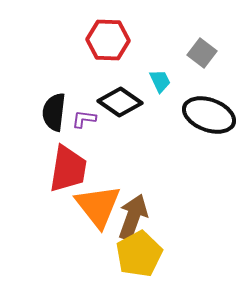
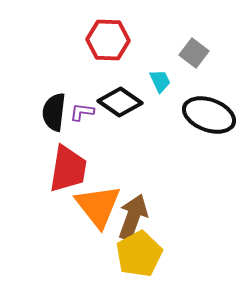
gray square: moved 8 px left
purple L-shape: moved 2 px left, 7 px up
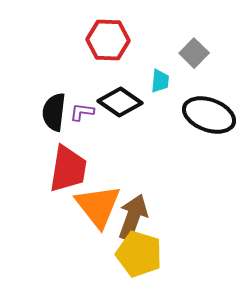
gray square: rotated 8 degrees clockwise
cyan trapezoid: rotated 30 degrees clockwise
yellow pentagon: rotated 27 degrees counterclockwise
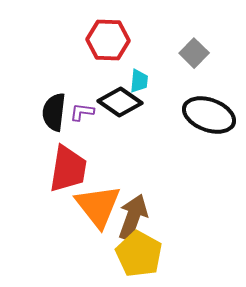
cyan trapezoid: moved 21 px left
yellow pentagon: rotated 12 degrees clockwise
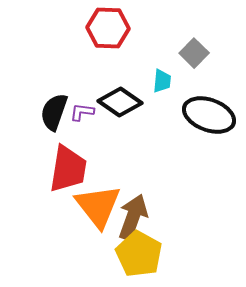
red hexagon: moved 12 px up
cyan trapezoid: moved 23 px right
black semicircle: rotated 12 degrees clockwise
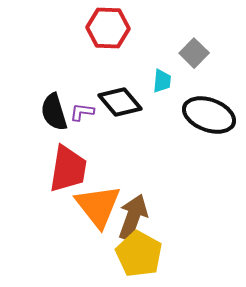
black diamond: rotated 15 degrees clockwise
black semicircle: rotated 36 degrees counterclockwise
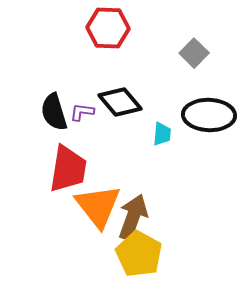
cyan trapezoid: moved 53 px down
black ellipse: rotated 18 degrees counterclockwise
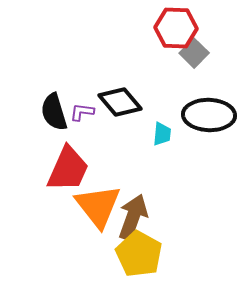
red hexagon: moved 68 px right
red trapezoid: rotated 15 degrees clockwise
